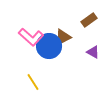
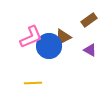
pink L-shape: rotated 65 degrees counterclockwise
purple triangle: moved 3 px left, 2 px up
yellow line: moved 1 px down; rotated 60 degrees counterclockwise
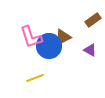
brown rectangle: moved 4 px right
pink L-shape: rotated 95 degrees clockwise
yellow line: moved 2 px right, 5 px up; rotated 18 degrees counterclockwise
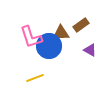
brown rectangle: moved 12 px left, 5 px down
brown triangle: moved 2 px left, 4 px up; rotated 24 degrees clockwise
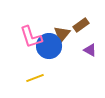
brown triangle: moved 1 px right, 1 px down; rotated 48 degrees counterclockwise
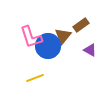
brown triangle: moved 1 px right, 2 px down
blue circle: moved 1 px left
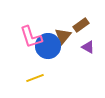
purple triangle: moved 2 px left, 3 px up
